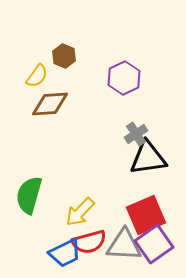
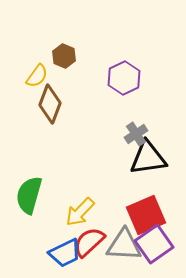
brown diamond: rotated 66 degrees counterclockwise
red semicircle: rotated 152 degrees clockwise
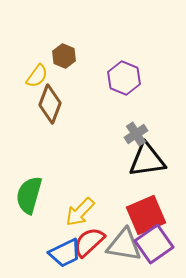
purple hexagon: rotated 12 degrees counterclockwise
black triangle: moved 1 px left, 2 px down
gray triangle: rotated 6 degrees clockwise
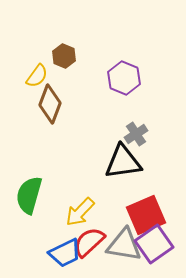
black triangle: moved 24 px left, 2 px down
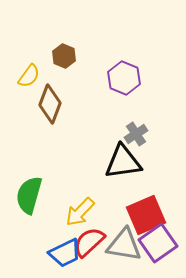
yellow semicircle: moved 8 px left
purple square: moved 4 px right, 1 px up
